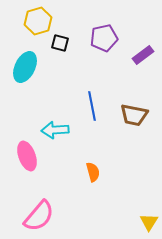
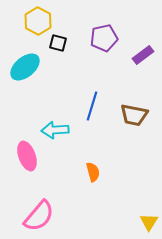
yellow hexagon: rotated 16 degrees counterclockwise
black square: moved 2 px left
cyan ellipse: rotated 24 degrees clockwise
blue line: rotated 28 degrees clockwise
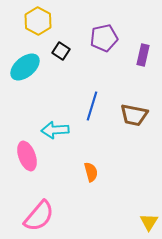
black square: moved 3 px right, 8 px down; rotated 18 degrees clockwise
purple rectangle: rotated 40 degrees counterclockwise
orange semicircle: moved 2 px left
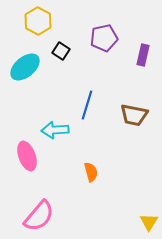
blue line: moved 5 px left, 1 px up
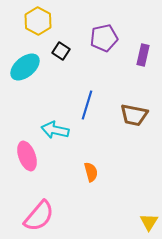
cyan arrow: rotated 16 degrees clockwise
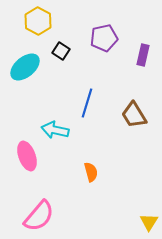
blue line: moved 2 px up
brown trapezoid: rotated 48 degrees clockwise
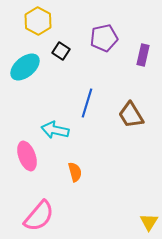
brown trapezoid: moved 3 px left
orange semicircle: moved 16 px left
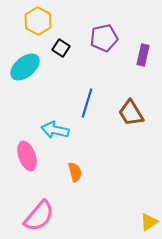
black square: moved 3 px up
brown trapezoid: moved 2 px up
yellow triangle: rotated 24 degrees clockwise
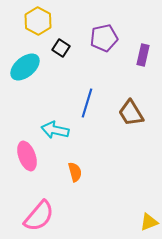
yellow triangle: rotated 12 degrees clockwise
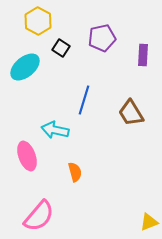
purple pentagon: moved 2 px left
purple rectangle: rotated 10 degrees counterclockwise
blue line: moved 3 px left, 3 px up
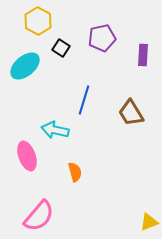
cyan ellipse: moved 1 px up
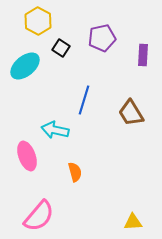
yellow triangle: moved 16 px left; rotated 18 degrees clockwise
